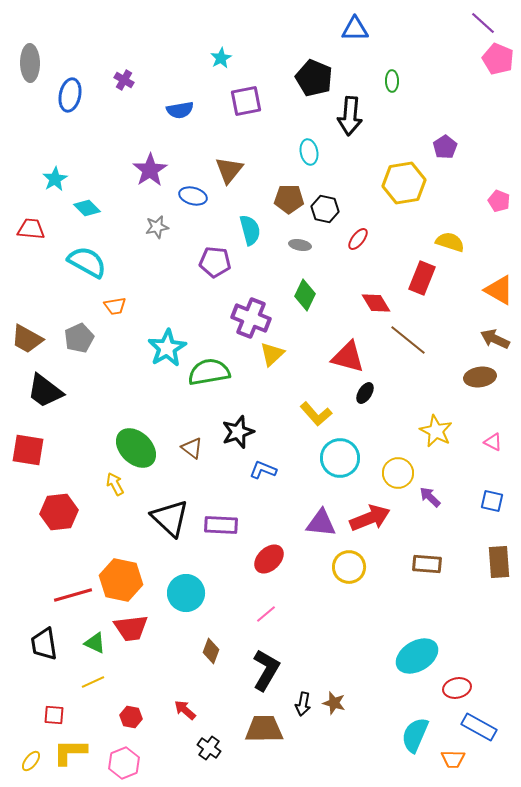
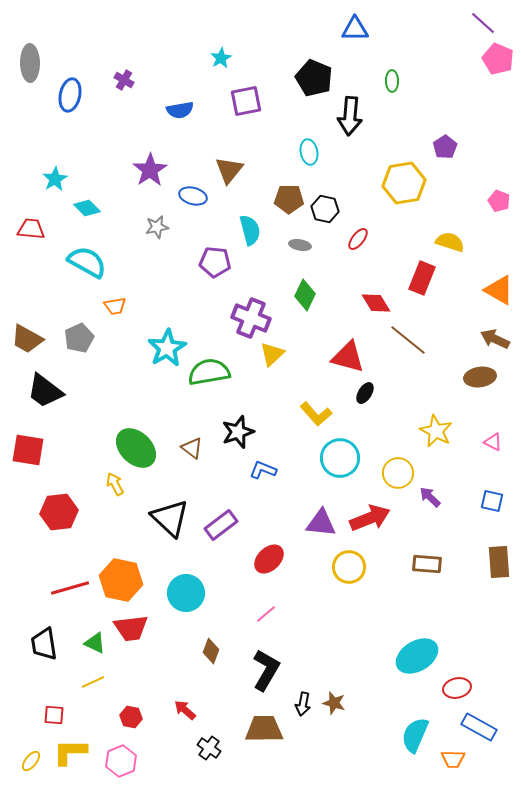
purple rectangle at (221, 525): rotated 40 degrees counterclockwise
red line at (73, 595): moved 3 px left, 7 px up
pink hexagon at (124, 763): moved 3 px left, 2 px up
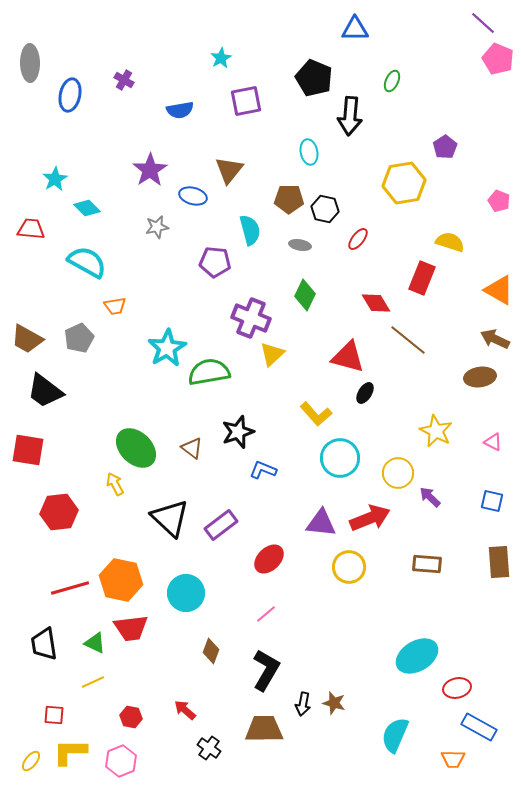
green ellipse at (392, 81): rotated 25 degrees clockwise
cyan semicircle at (415, 735): moved 20 px left
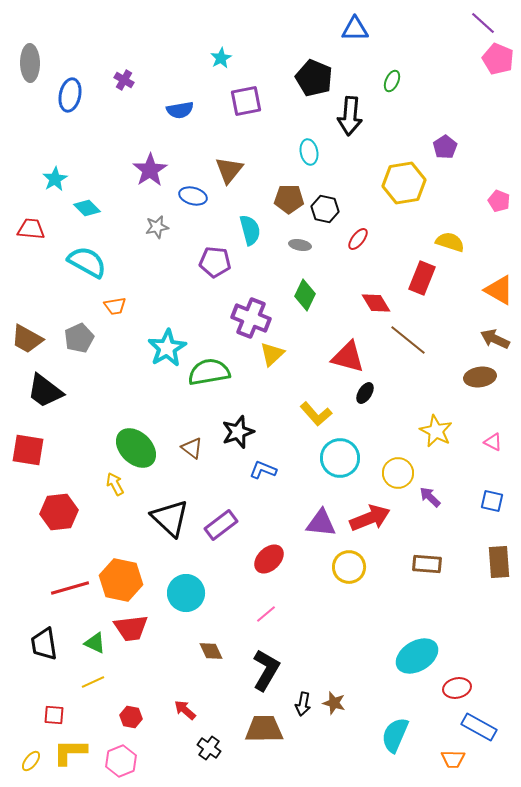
brown diamond at (211, 651): rotated 45 degrees counterclockwise
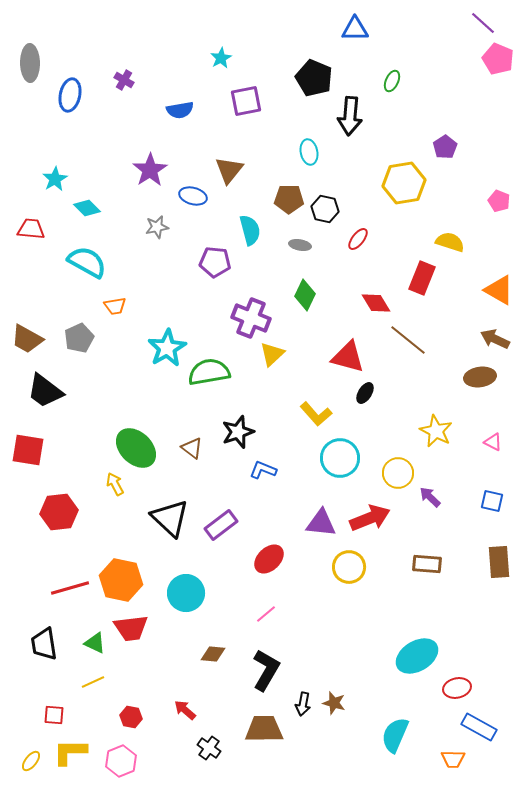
brown diamond at (211, 651): moved 2 px right, 3 px down; rotated 60 degrees counterclockwise
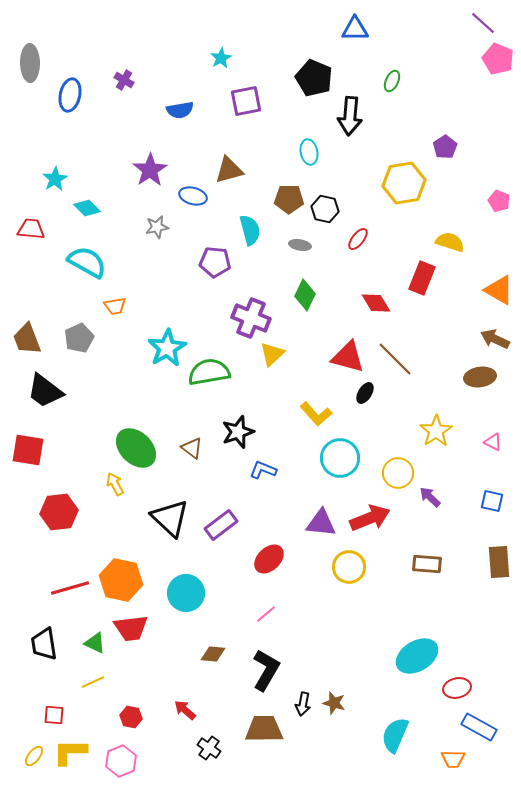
brown triangle at (229, 170): rotated 36 degrees clockwise
brown trapezoid at (27, 339): rotated 40 degrees clockwise
brown line at (408, 340): moved 13 px left, 19 px down; rotated 6 degrees clockwise
yellow star at (436, 431): rotated 12 degrees clockwise
yellow ellipse at (31, 761): moved 3 px right, 5 px up
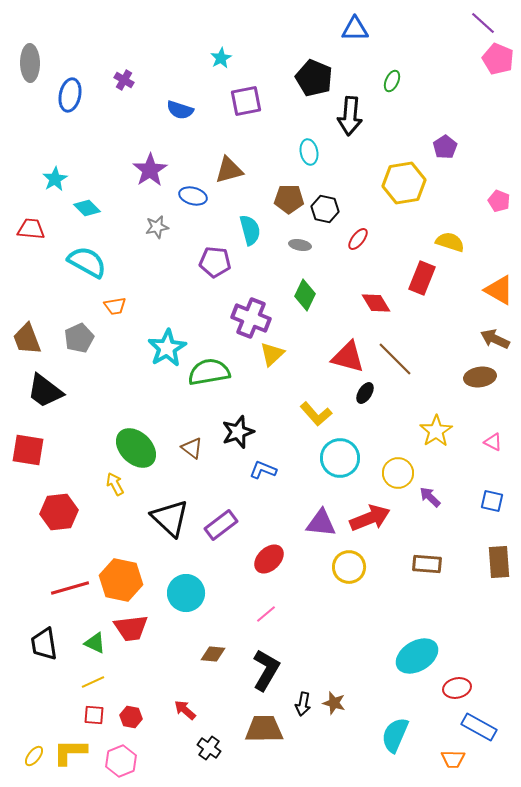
blue semicircle at (180, 110): rotated 28 degrees clockwise
red square at (54, 715): moved 40 px right
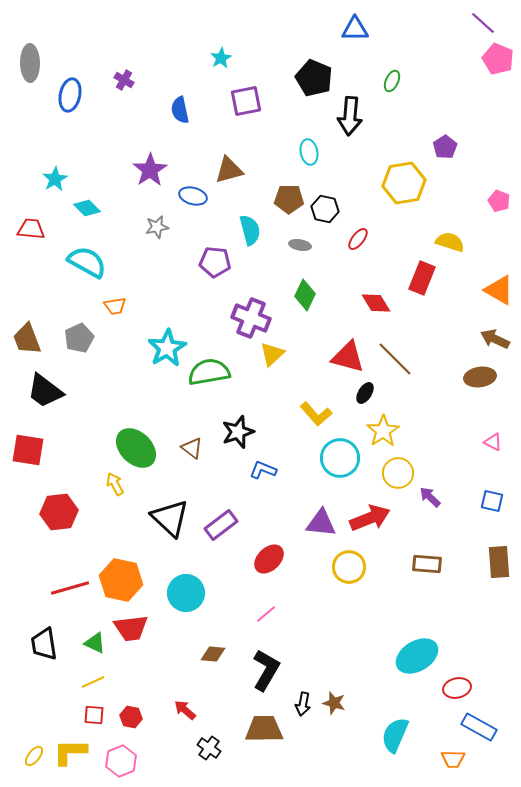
blue semicircle at (180, 110): rotated 60 degrees clockwise
yellow star at (436, 431): moved 53 px left
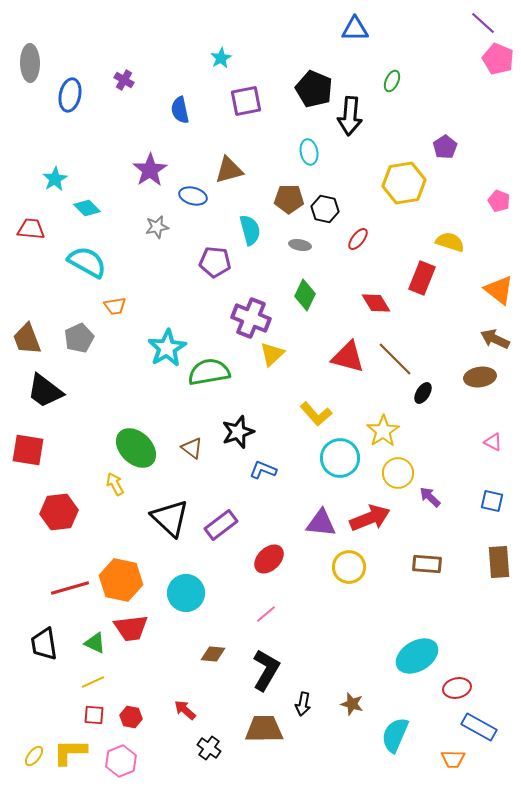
black pentagon at (314, 78): moved 11 px down
orange triangle at (499, 290): rotated 8 degrees clockwise
black ellipse at (365, 393): moved 58 px right
brown star at (334, 703): moved 18 px right, 1 px down
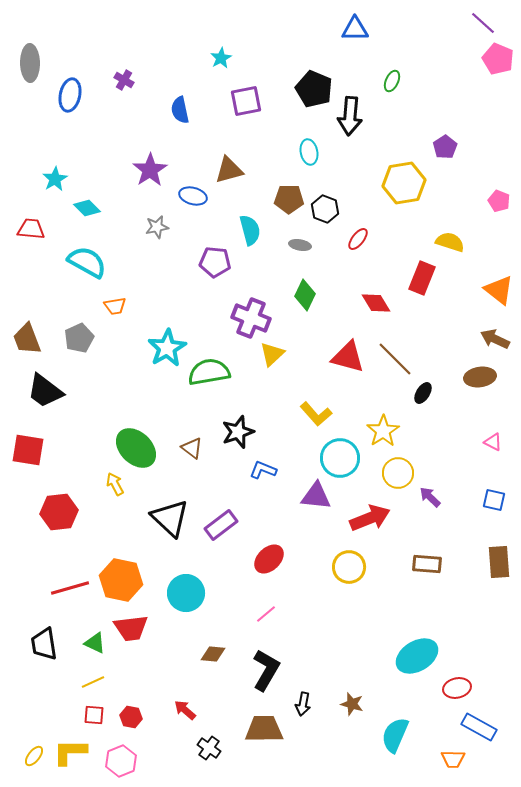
black hexagon at (325, 209): rotated 8 degrees clockwise
blue square at (492, 501): moved 2 px right, 1 px up
purple triangle at (321, 523): moved 5 px left, 27 px up
